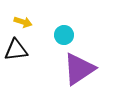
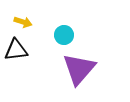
purple triangle: rotated 15 degrees counterclockwise
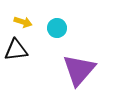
cyan circle: moved 7 px left, 7 px up
purple triangle: moved 1 px down
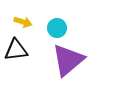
purple triangle: moved 11 px left, 10 px up; rotated 9 degrees clockwise
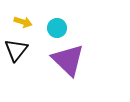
black triangle: rotated 45 degrees counterclockwise
purple triangle: rotated 36 degrees counterclockwise
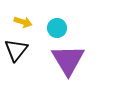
purple triangle: rotated 15 degrees clockwise
